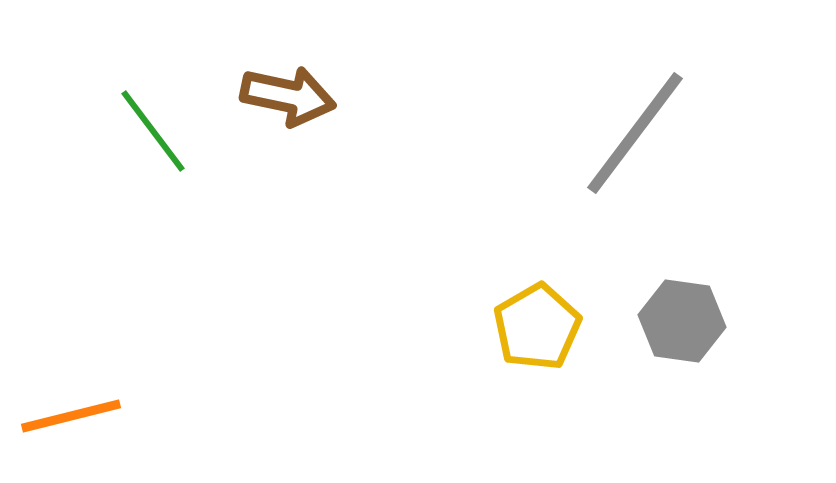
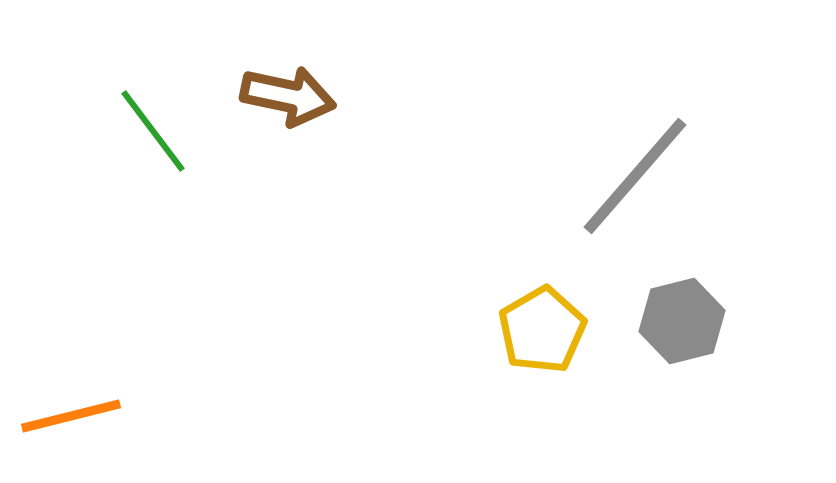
gray line: moved 43 px down; rotated 4 degrees clockwise
gray hexagon: rotated 22 degrees counterclockwise
yellow pentagon: moved 5 px right, 3 px down
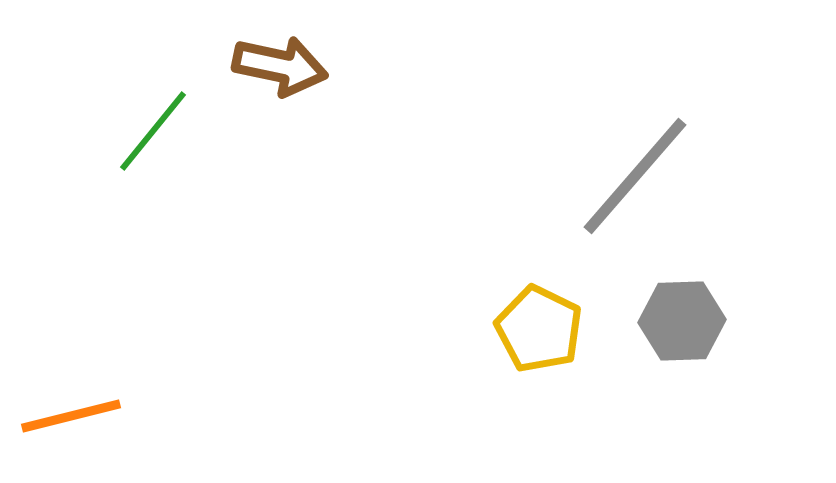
brown arrow: moved 8 px left, 30 px up
green line: rotated 76 degrees clockwise
gray hexagon: rotated 12 degrees clockwise
yellow pentagon: moved 3 px left, 1 px up; rotated 16 degrees counterclockwise
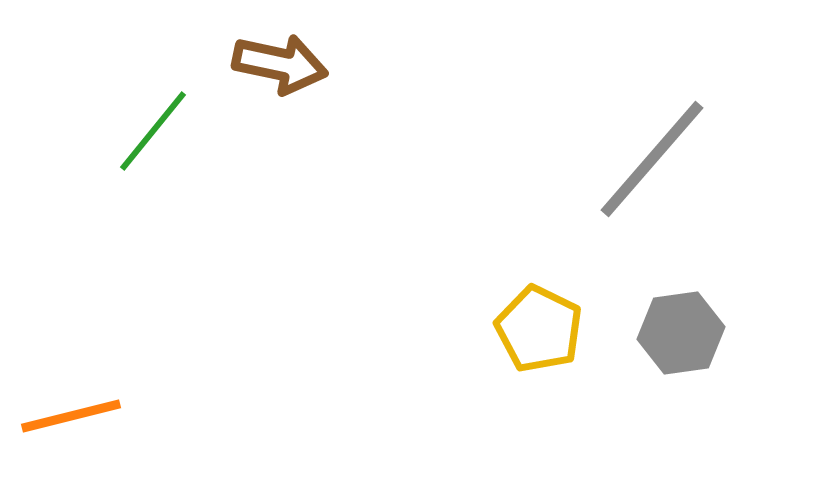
brown arrow: moved 2 px up
gray line: moved 17 px right, 17 px up
gray hexagon: moved 1 px left, 12 px down; rotated 6 degrees counterclockwise
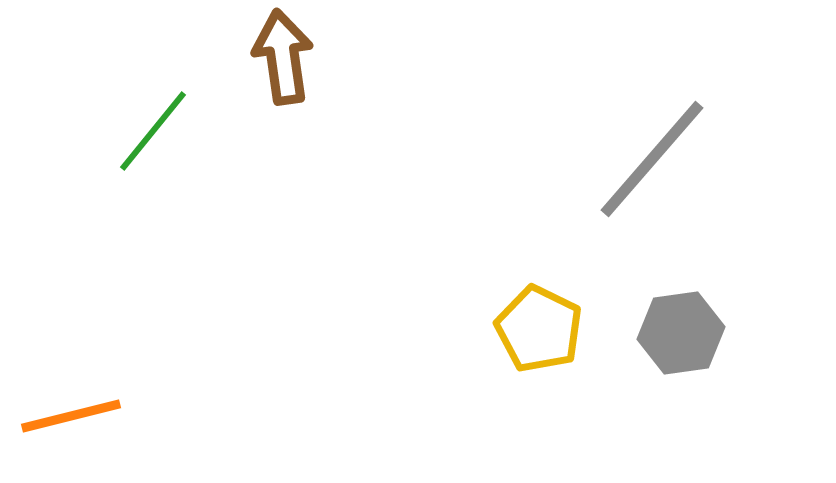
brown arrow: moved 3 px right, 7 px up; rotated 110 degrees counterclockwise
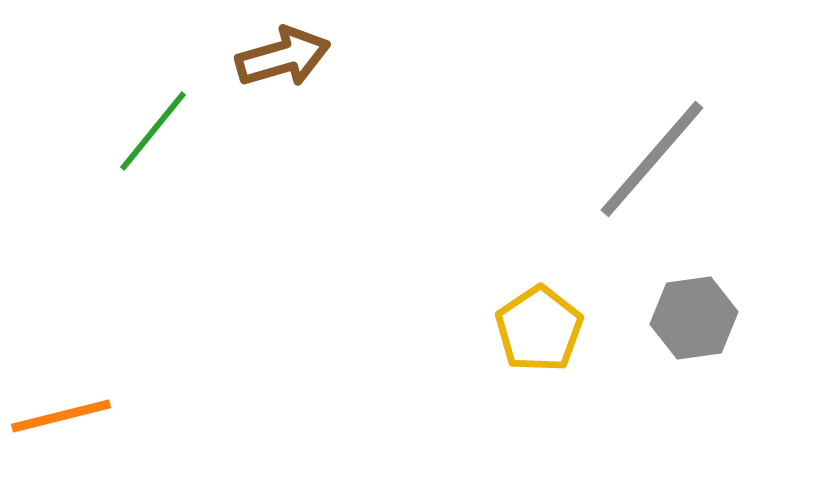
brown arrow: rotated 82 degrees clockwise
yellow pentagon: rotated 12 degrees clockwise
gray hexagon: moved 13 px right, 15 px up
orange line: moved 10 px left
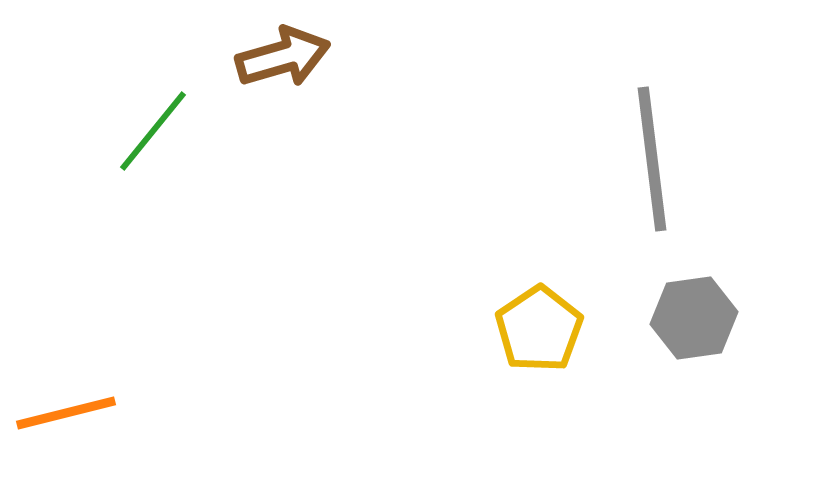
gray line: rotated 48 degrees counterclockwise
orange line: moved 5 px right, 3 px up
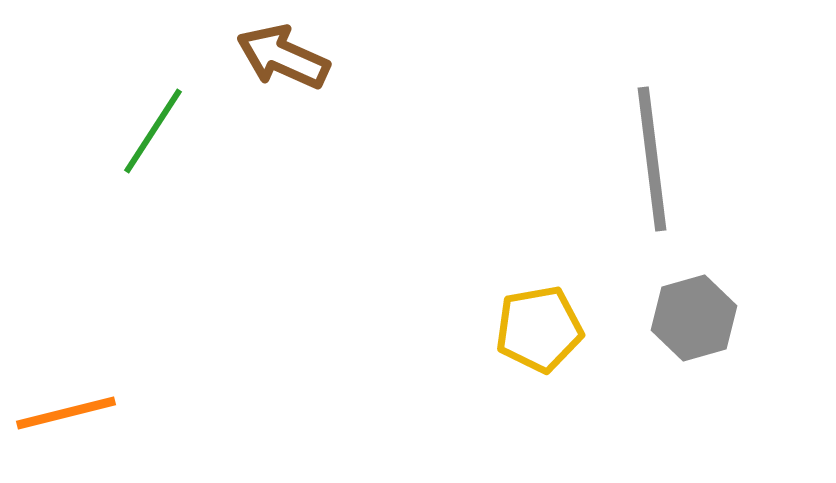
brown arrow: rotated 140 degrees counterclockwise
green line: rotated 6 degrees counterclockwise
gray hexagon: rotated 8 degrees counterclockwise
yellow pentagon: rotated 24 degrees clockwise
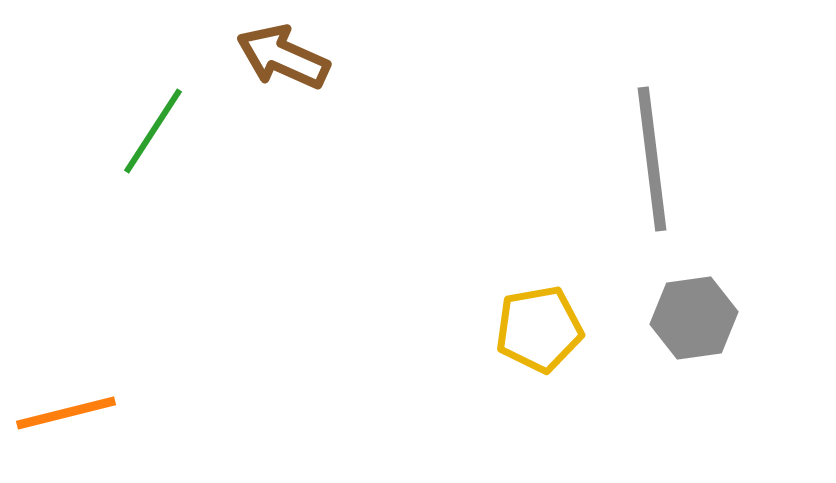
gray hexagon: rotated 8 degrees clockwise
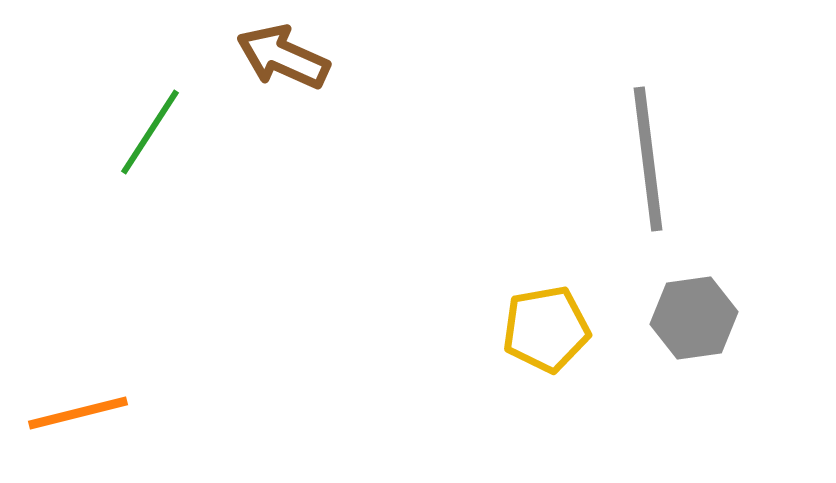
green line: moved 3 px left, 1 px down
gray line: moved 4 px left
yellow pentagon: moved 7 px right
orange line: moved 12 px right
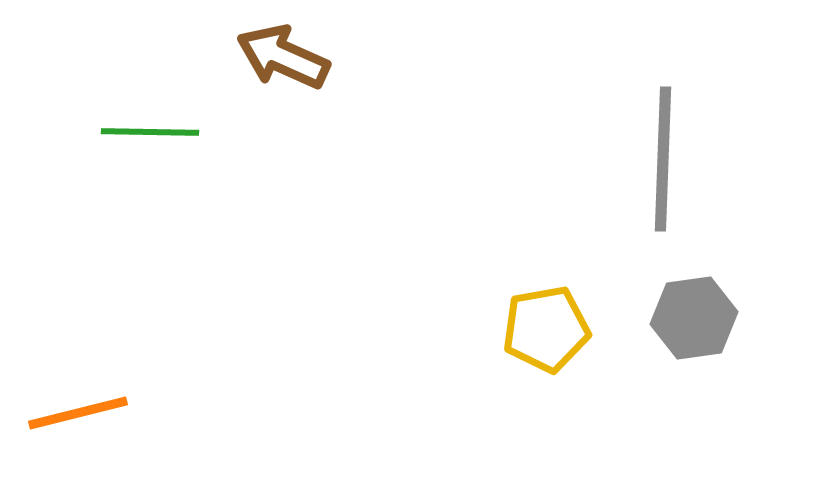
green line: rotated 58 degrees clockwise
gray line: moved 15 px right; rotated 9 degrees clockwise
